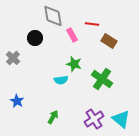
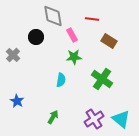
red line: moved 5 px up
black circle: moved 1 px right, 1 px up
gray cross: moved 3 px up
green star: moved 7 px up; rotated 21 degrees counterclockwise
cyan semicircle: rotated 72 degrees counterclockwise
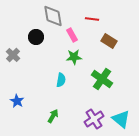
green arrow: moved 1 px up
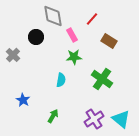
red line: rotated 56 degrees counterclockwise
blue star: moved 6 px right, 1 px up
